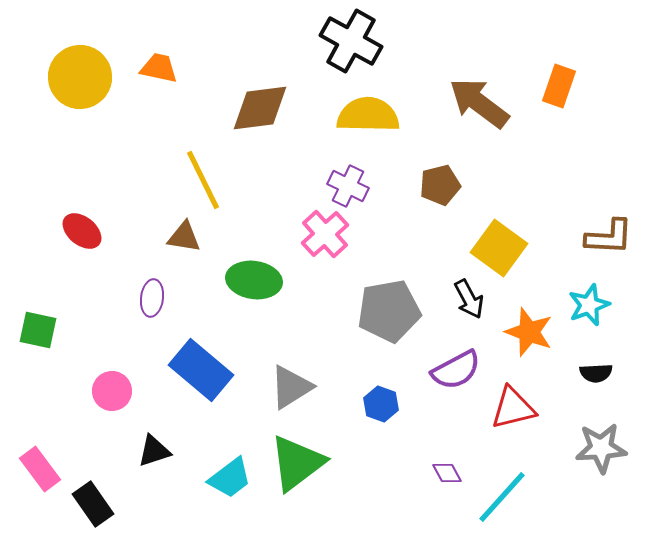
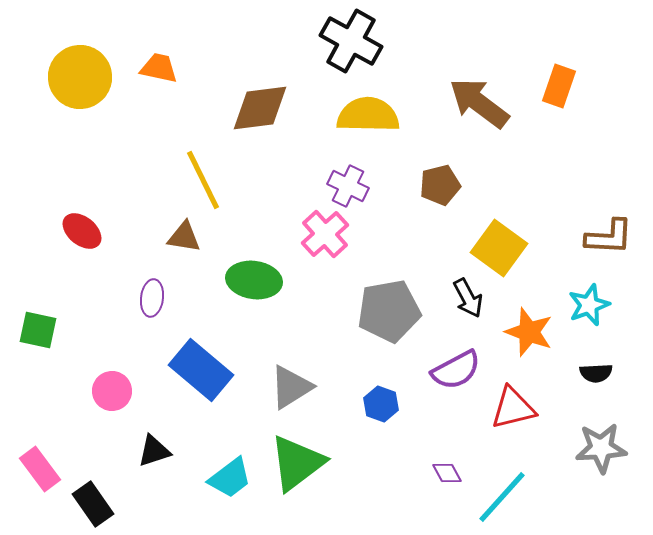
black arrow: moved 1 px left, 1 px up
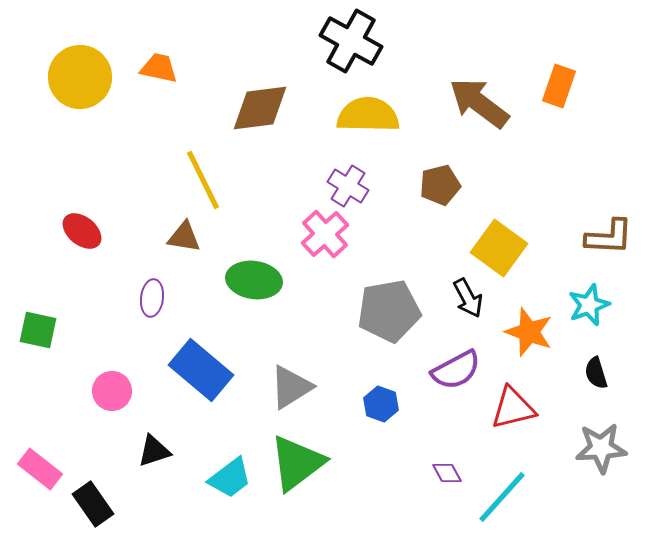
purple cross: rotated 6 degrees clockwise
black semicircle: rotated 76 degrees clockwise
pink rectangle: rotated 15 degrees counterclockwise
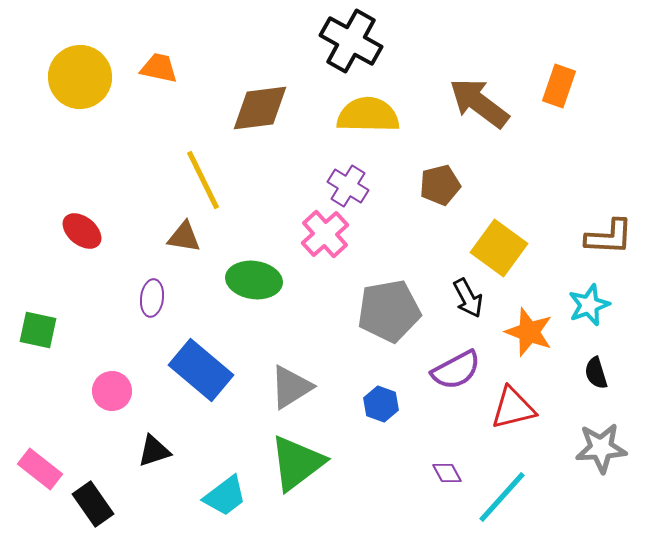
cyan trapezoid: moved 5 px left, 18 px down
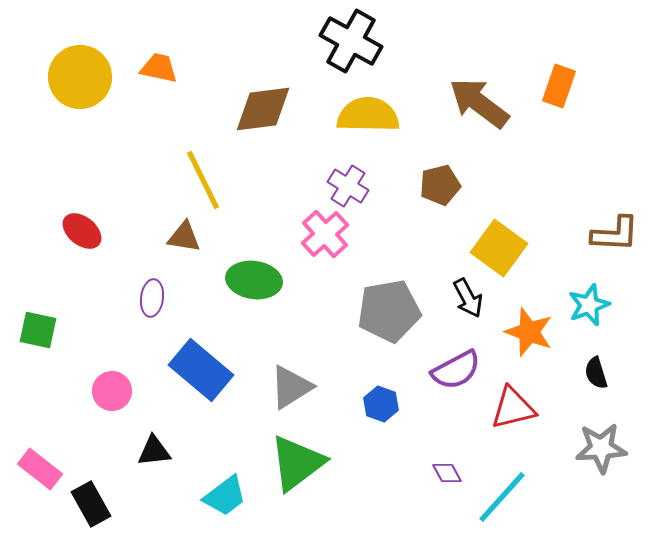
brown diamond: moved 3 px right, 1 px down
brown L-shape: moved 6 px right, 3 px up
black triangle: rotated 12 degrees clockwise
black rectangle: moved 2 px left; rotated 6 degrees clockwise
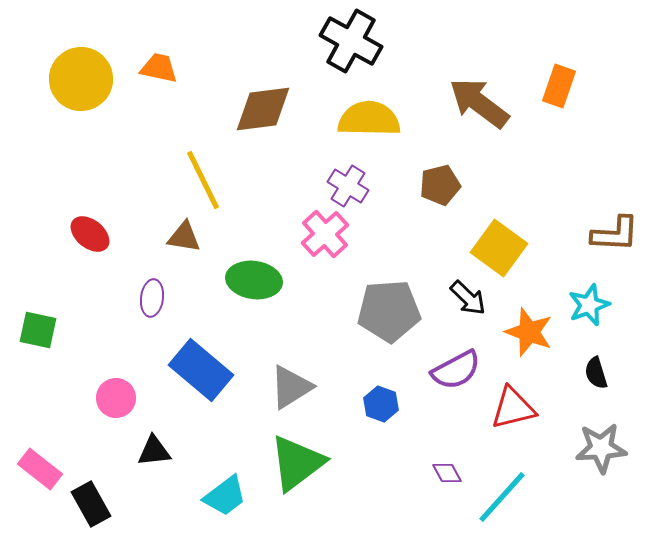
yellow circle: moved 1 px right, 2 px down
yellow semicircle: moved 1 px right, 4 px down
red ellipse: moved 8 px right, 3 px down
black arrow: rotated 18 degrees counterclockwise
gray pentagon: rotated 6 degrees clockwise
pink circle: moved 4 px right, 7 px down
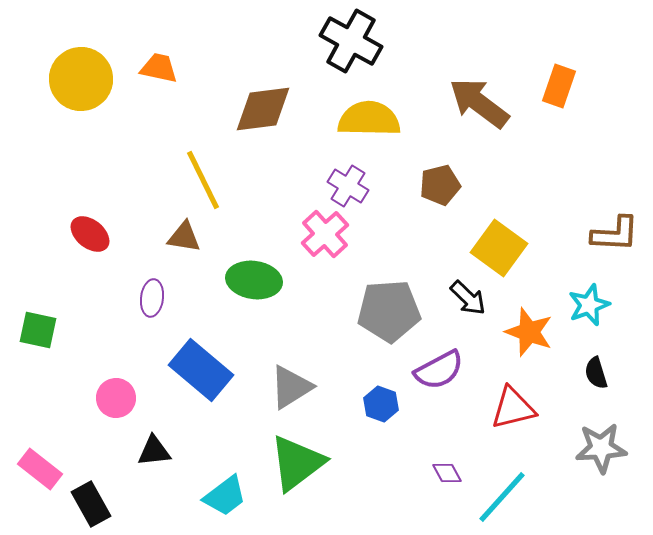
purple semicircle: moved 17 px left
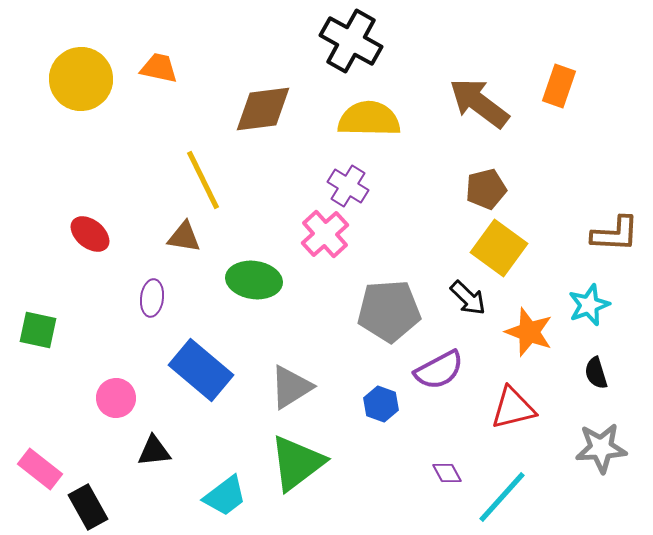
brown pentagon: moved 46 px right, 4 px down
black rectangle: moved 3 px left, 3 px down
